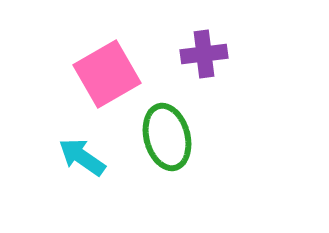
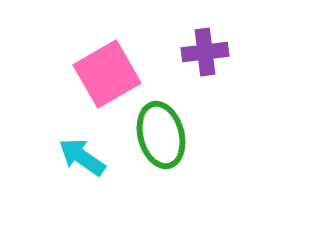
purple cross: moved 1 px right, 2 px up
green ellipse: moved 6 px left, 2 px up
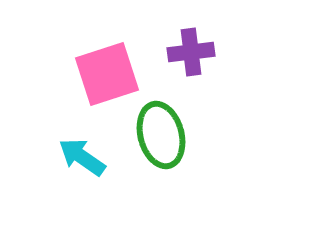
purple cross: moved 14 px left
pink square: rotated 12 degrees clockwise
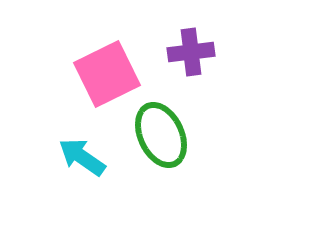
pink square: rotated 8 degrees counterclockwise
green ellipse: rotated 10 degrees counterclockwise
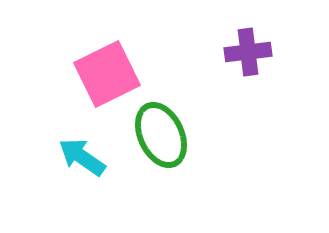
purple cross: moved 57 px right
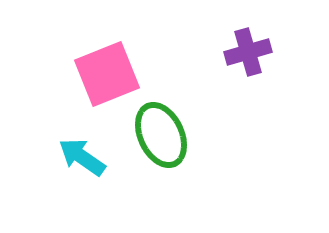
purple cross: rotated 9 degrees counterclockwise
pink square: rotated 4 degrees clockwise
